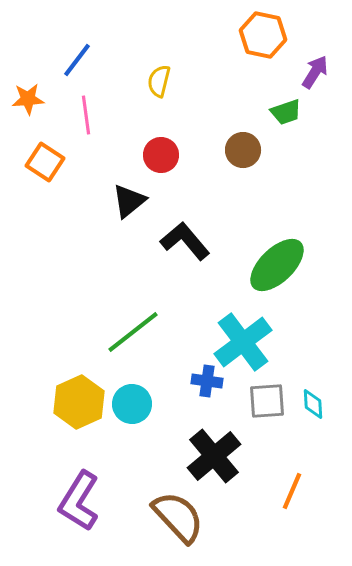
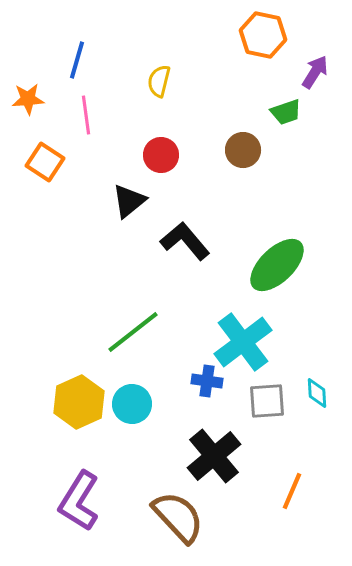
blue line: rotated 21 degrees counterclockwise
cyan diamond: moved 4 px right, 11 px up
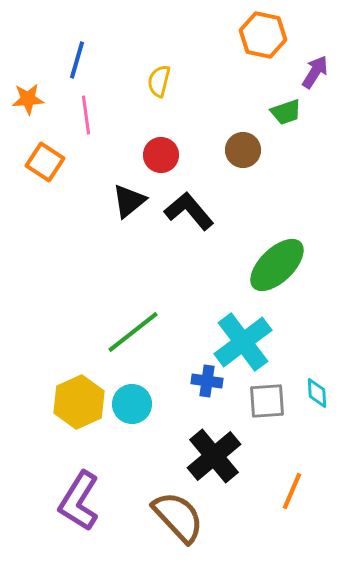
black L-shape: moved 4 px right, 30 px up
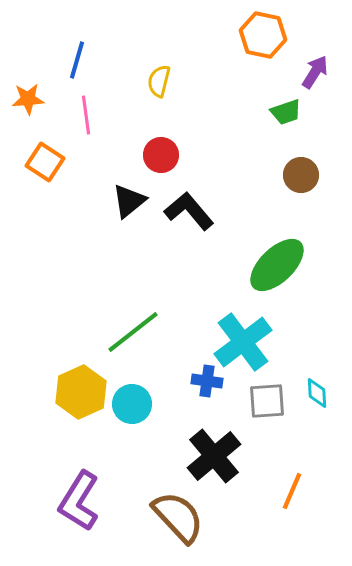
brown circle: moved 58 px right, 25 px down
yellow hexagon: moved 2 px right, 10 px up
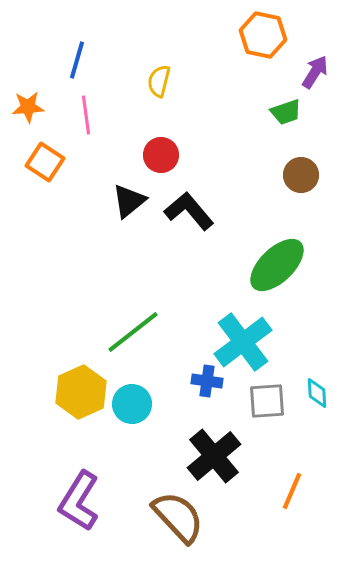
orange star: moved 8 px down
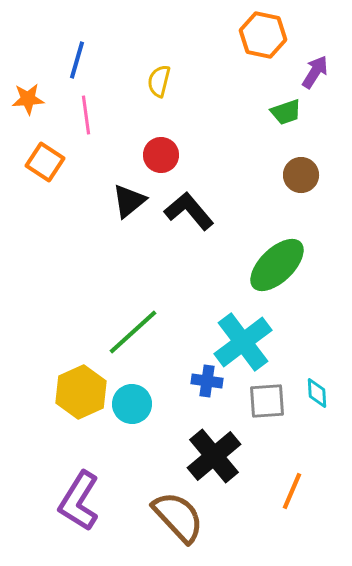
orange star: moved 8 px up
green line: rotated 4 degrees counterclockwise
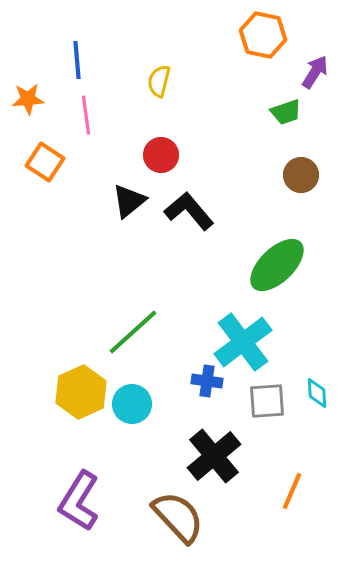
blue line: rotated 21 degrees counterclockwise
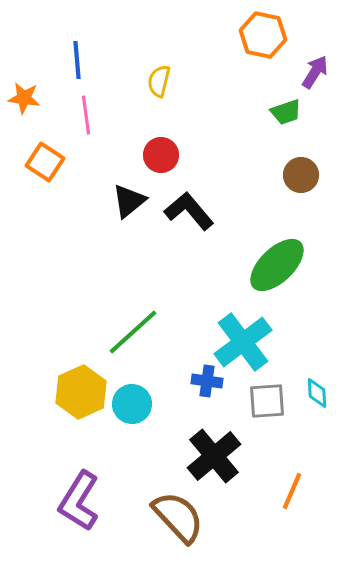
orange star: moved 4 px left, 1 px up; rotated 12 degrees clockwise
